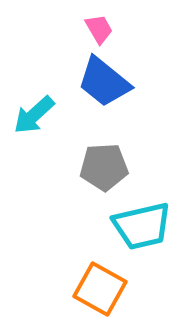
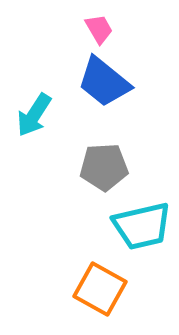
cyan arrow: rotated 15 degrees counterclockwise
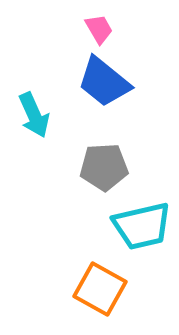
cyan arrow: rotated 57 degrees counterclockwise
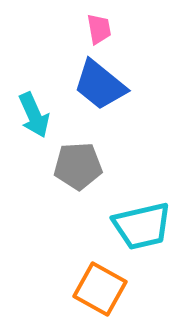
pink trapezoid: rotated 20 degrees clockwise
blue trapezoid: moved 4 px left, 3 px down
gray pentagon: moved 26 px left, 1 px up
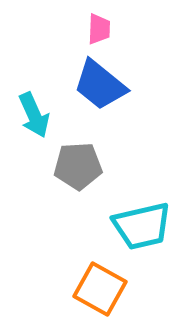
pink trapezoid: rotated 12 degrees clockwise
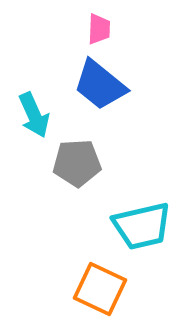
gray pentagon: moved 1 px left, 3 px up
orange square: rotated 4 degrees counterclockwise
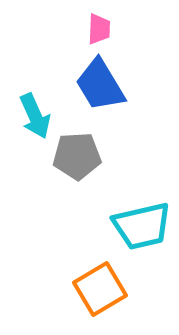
blue trapezoid: rotated 20 degrees clockwise
cyan arrow: moved 1 px right, 1 px down
gray pentagon: moved 7 px up
orange square: rotated 34 degrees clockwise
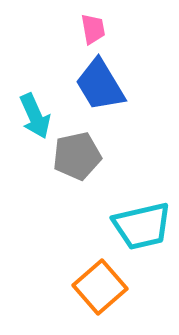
pink trapezoid: moved 6 px left; rotated 12 degrees counterclockwise
gray pentagon: rotated 9 degrees counterclockwise
orange square: moved 2 px up; rotated 10 degrees counterclockwise
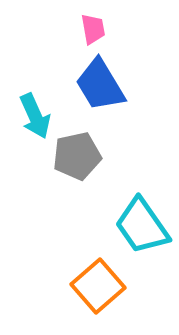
cyan trapezoid: rotated 68 degrees clockwise
orange square: moved 2 px left, 1 px up
